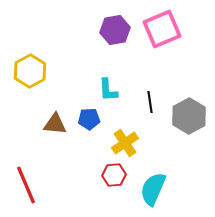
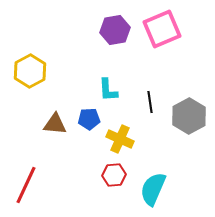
yellow cross: moved 5 px left, 4 px up; rotated 32 degrees counterclockwise
red line: rotated 48 degrees clockwise
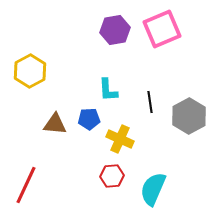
red hexagon: moved 2 px left, 1 px down
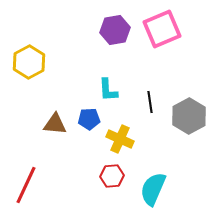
yellow hexagon: moved 1 px left, 9 px up
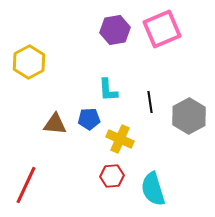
cyan semicircle: rotated 40 degrees counterclockwise
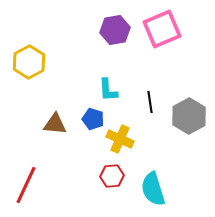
blue pentagon: moved 4 px right; rotated 20 degrees clockwise
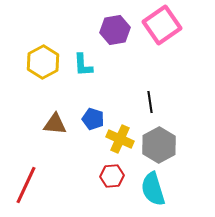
pink square: moved 4 px up; rotated 12 degrees counterclockwise
yellow hexagon: moved 14 px right
cyan L-shape: moved 25 px left, 25 px up
gray hexagon: moved 30 px left, 29 px down
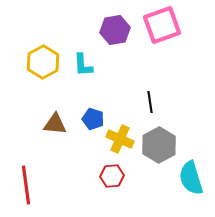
pink square: rotated 15 degrees clockwise
red line: rotated 33 degrees counterclockwise
cyan semicircle: moved 38 px right, 11 px up
